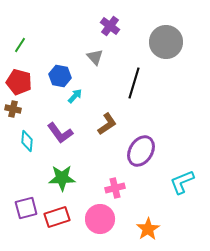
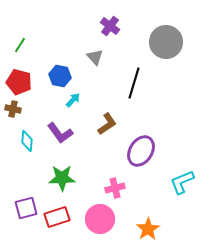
cyan arrow: moved 2 px left, 4 px down
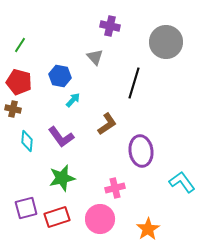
purple cross: rotated 24 degrees counterclockwise
purple L-shape: moved 1 px right, 4 px down
purple ellipse: rotated 40 degrees counterclockwise
green star: rotated 12 degrees counterclockwise
cyan L-shape: rotated 76 degrees clockwise
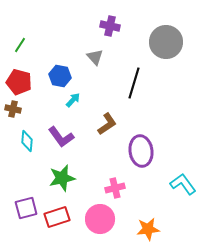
cyan L-shape: moved 1 px right, 2 px down
orange star: rotated 25 degrees clockwise
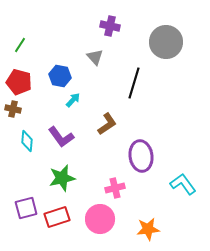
purple ellipse: moved 5 px down
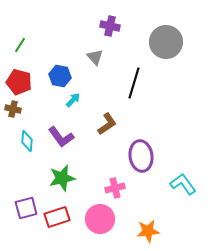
orange star: moved 2 px down
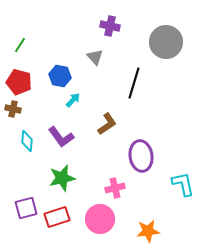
cyan L-shape: rotated 24 degrees clockwise
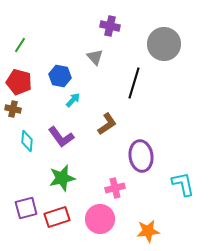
gray circle: moved 2 px left, 2 px down
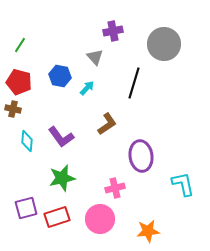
purple cross: moved 3 px right, 5 px down; rotated 24 degrees counterclockwise
cyan arrow: moved 14 px right, 12 px up
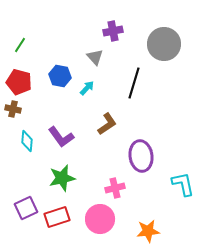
purple square: rotated 10 degrees counterclockwise
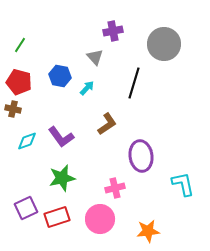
cyan diamond: rotated 65 degrees clockwise
